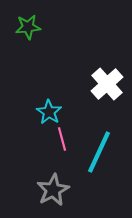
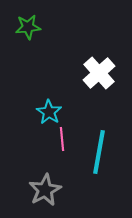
white cross: moved 8 px left, 11 px up
pink line: rotated 10 degrees clockwise
cyan line: rotated 15 degrees counterclockwise
gray star: moved 8 px left
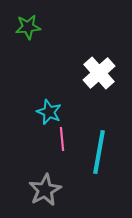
cyan star: rotated 10 degrees counterclockwise
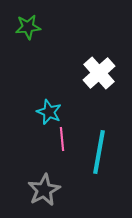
gray star: moved 1 px left
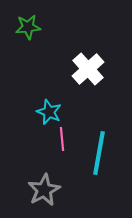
white cross: moved 11 px left, 4 px up
cyan line: moved 1 px down
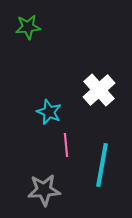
white cross: moved 11 px right, 21 px down
pink line: moved 4 px right, 6 px down
cyan line: moved 3 px right, 12 px down
gray star: rotated 24 degrees clockwise
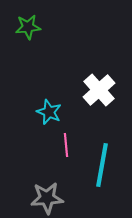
gray star: moved 3 px right, 8 px down
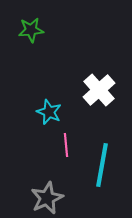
green star: moved 3 px right, 3 px down
gray star: rotated 20 degrees counterclockwise
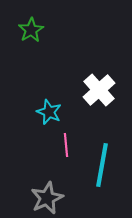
green star: rotated 25 degrees counterclockwise
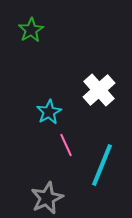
cyan star: rotated 20 degrees clockwise
pink line: rotated 20 degrees counterclockwise
cyan line: rotated 12 degrees clockwise
